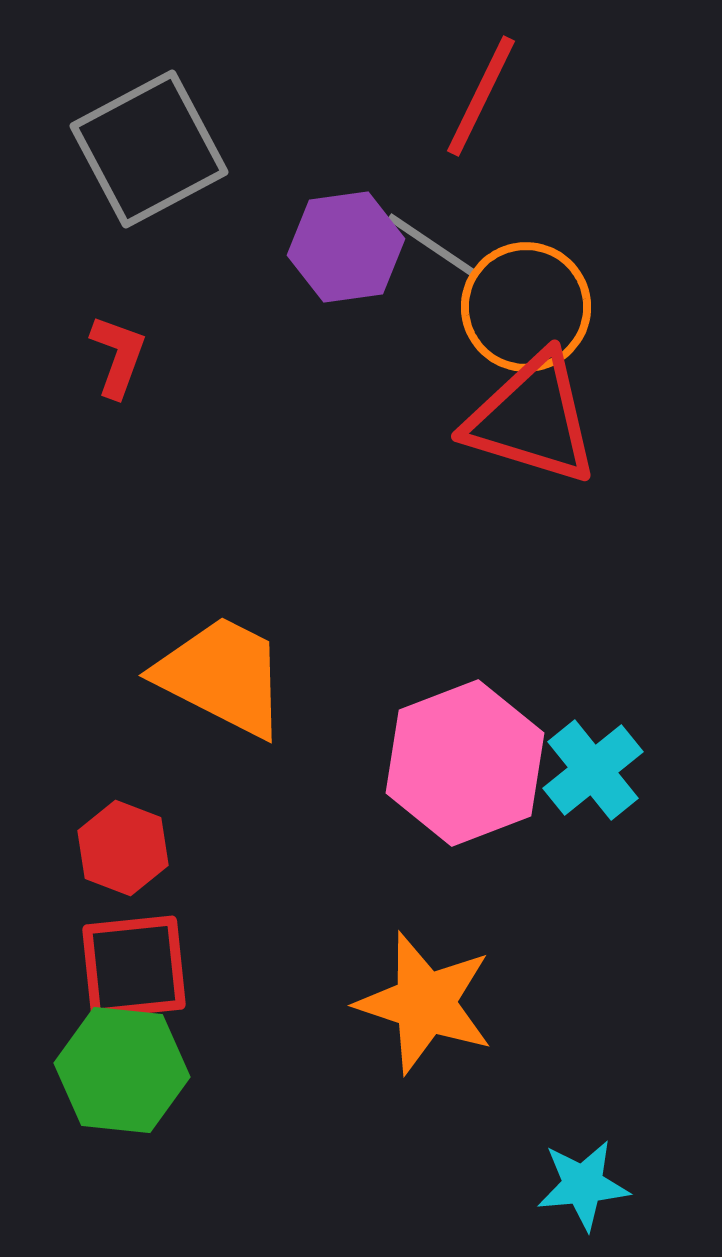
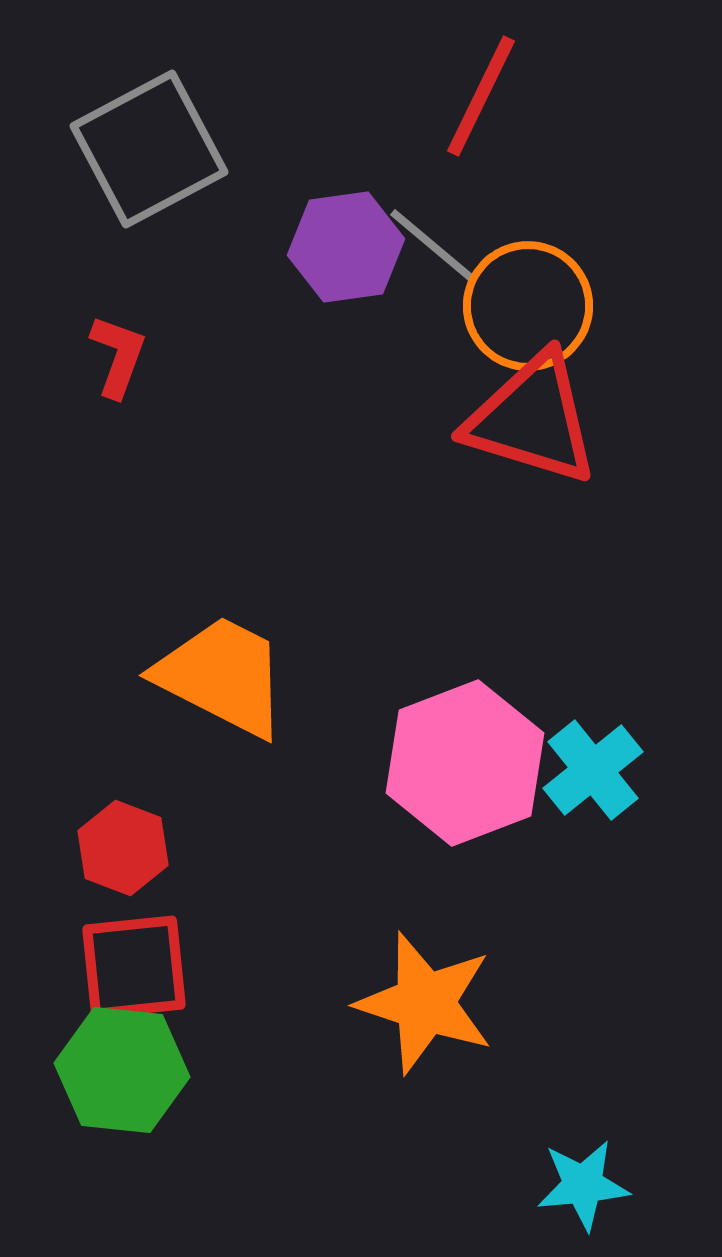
gray line: rotated 6 degrees clockwise
orange circle: moved 2 px right, 1 px up
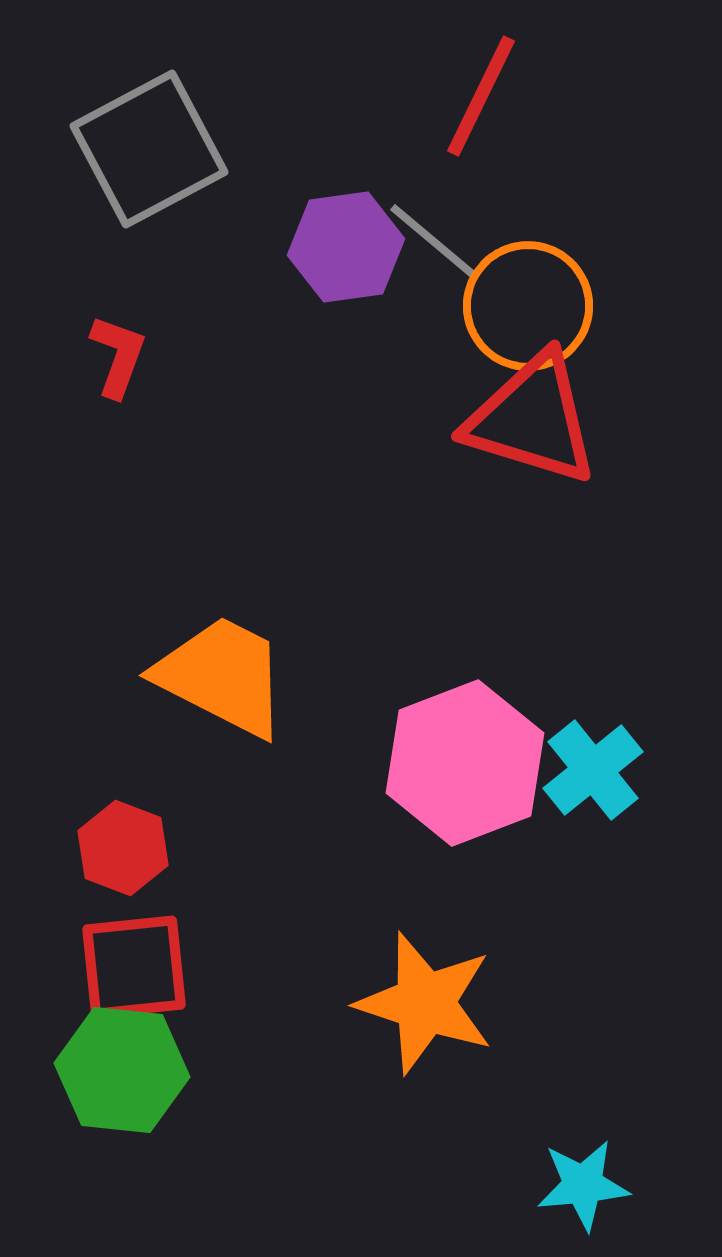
gray line: moved 5 px up
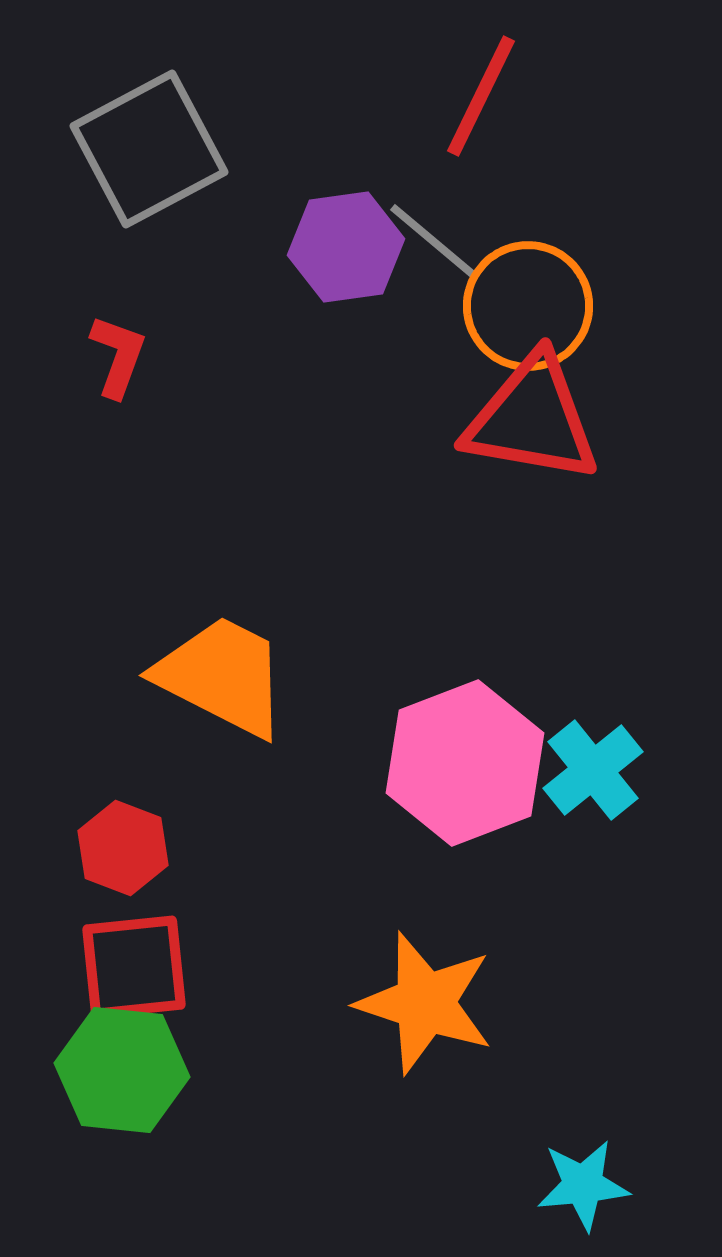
red triangle: rotated 7 degrees counterclockwise
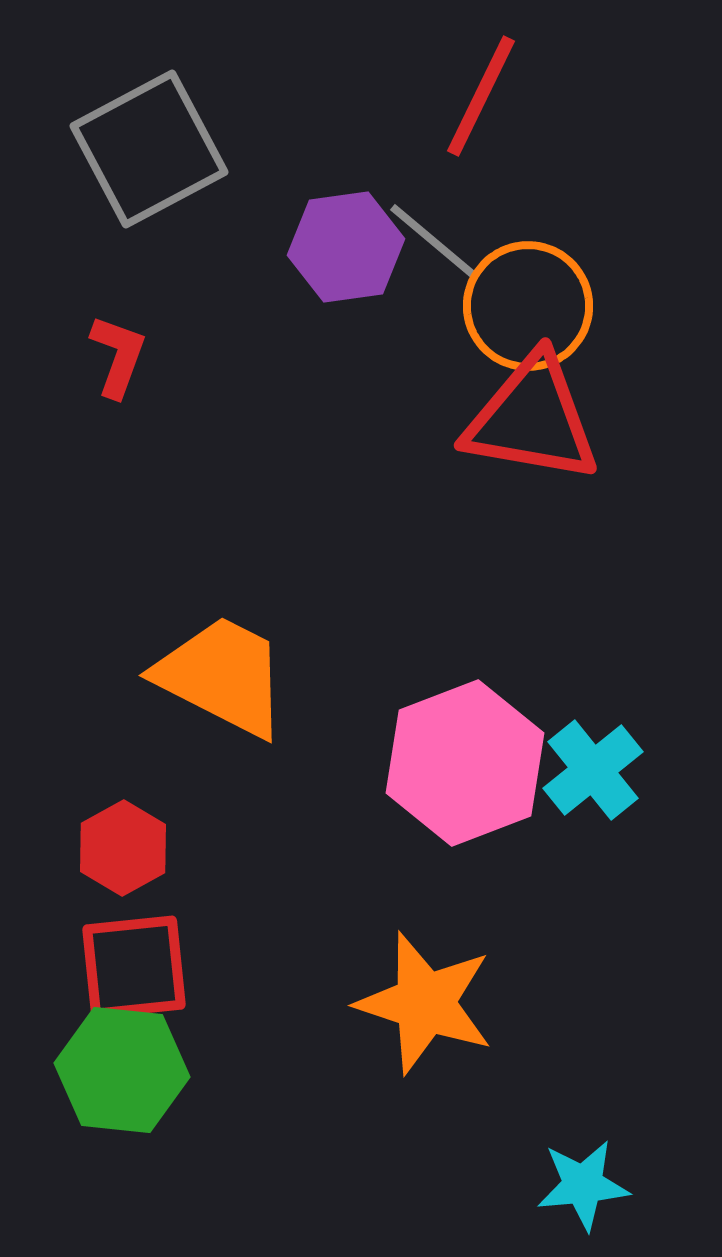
red hexagon: rotated 10 degrees clockwise
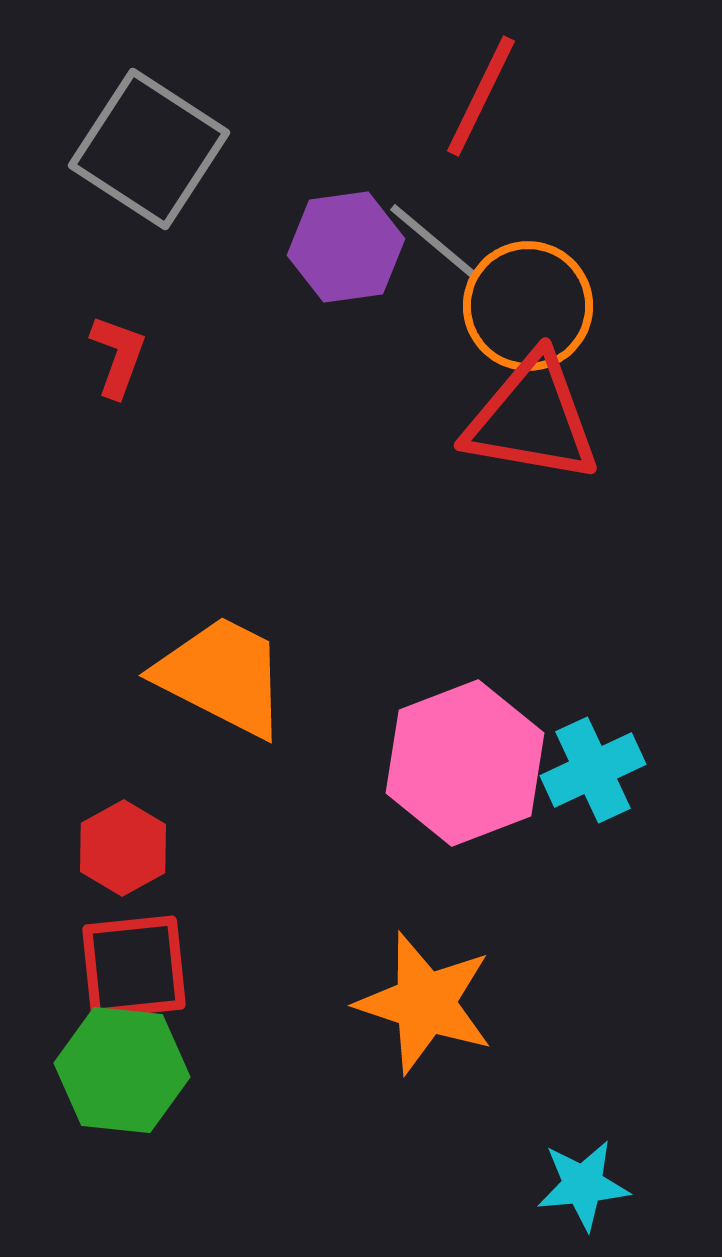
gray square: rotated 29 degrees counterclockwise
cyan cross: rotated 14 degrees clockwise
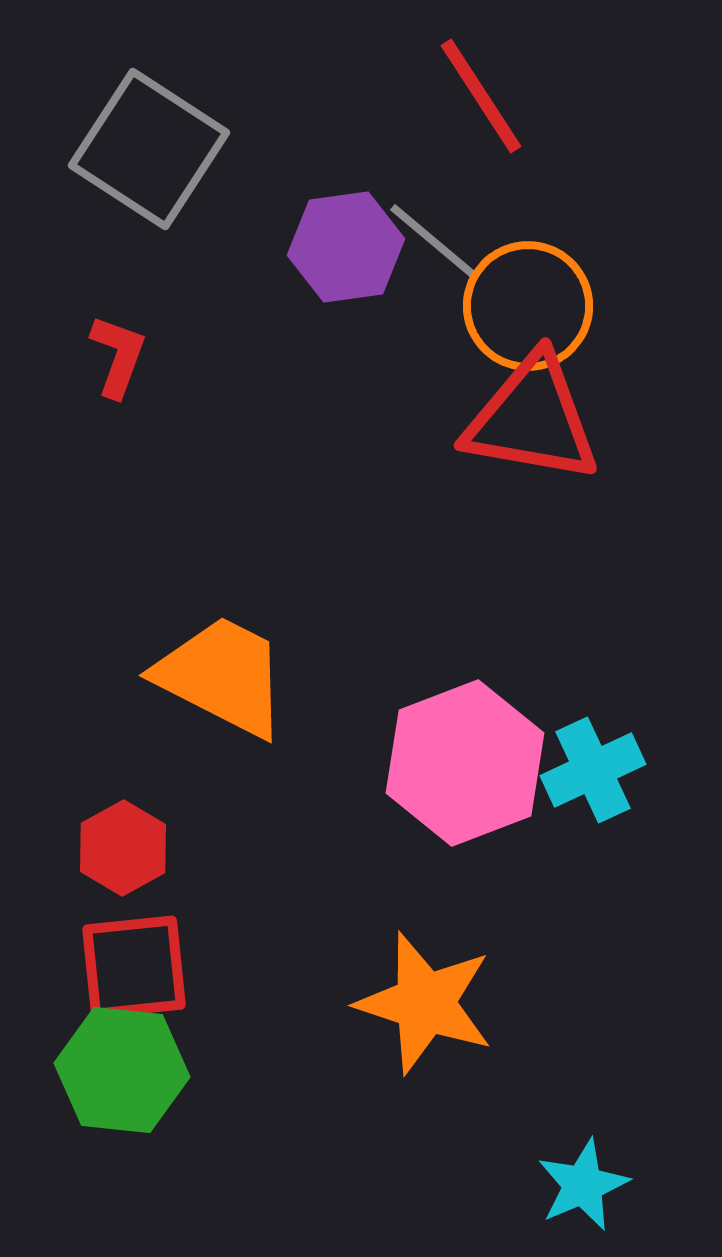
red line: rotated 59 degrees counterclockwise
cyan star: rotated 18 degrees counterclockwise
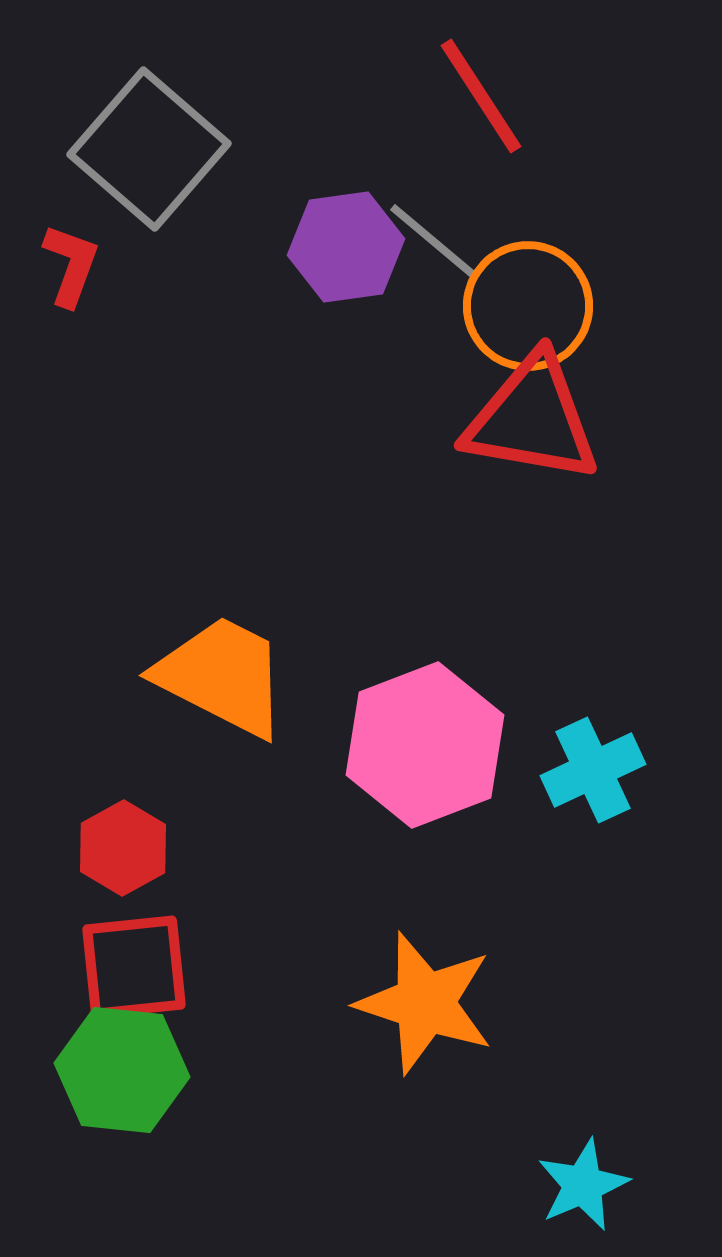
gray square: rotated 8 degrees clockwise
red L-shape: moved 47 px left, 91 px up
pink hexagon: moved 40 px left, 18 px up
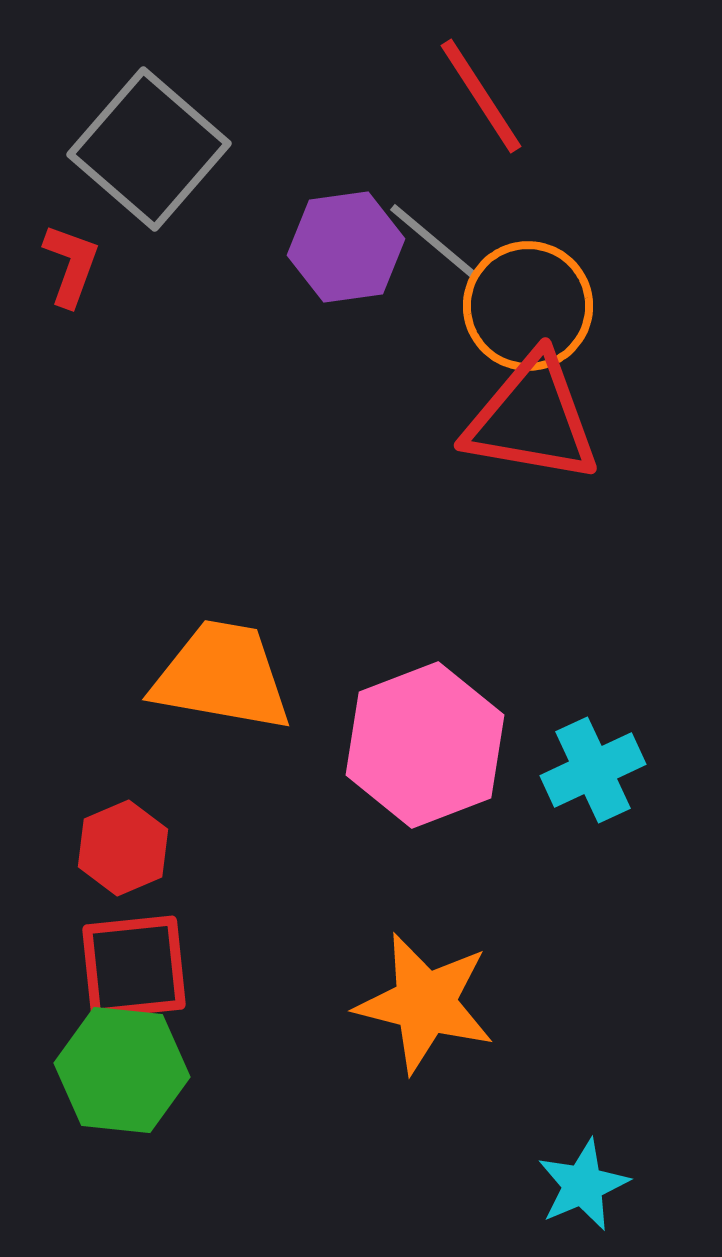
orange trapezoid: rotated 17 degrees counterclockwise
red hexagon: rotated 6 degrees clockwise
orange star: rotated 4 degrees counterclockwise
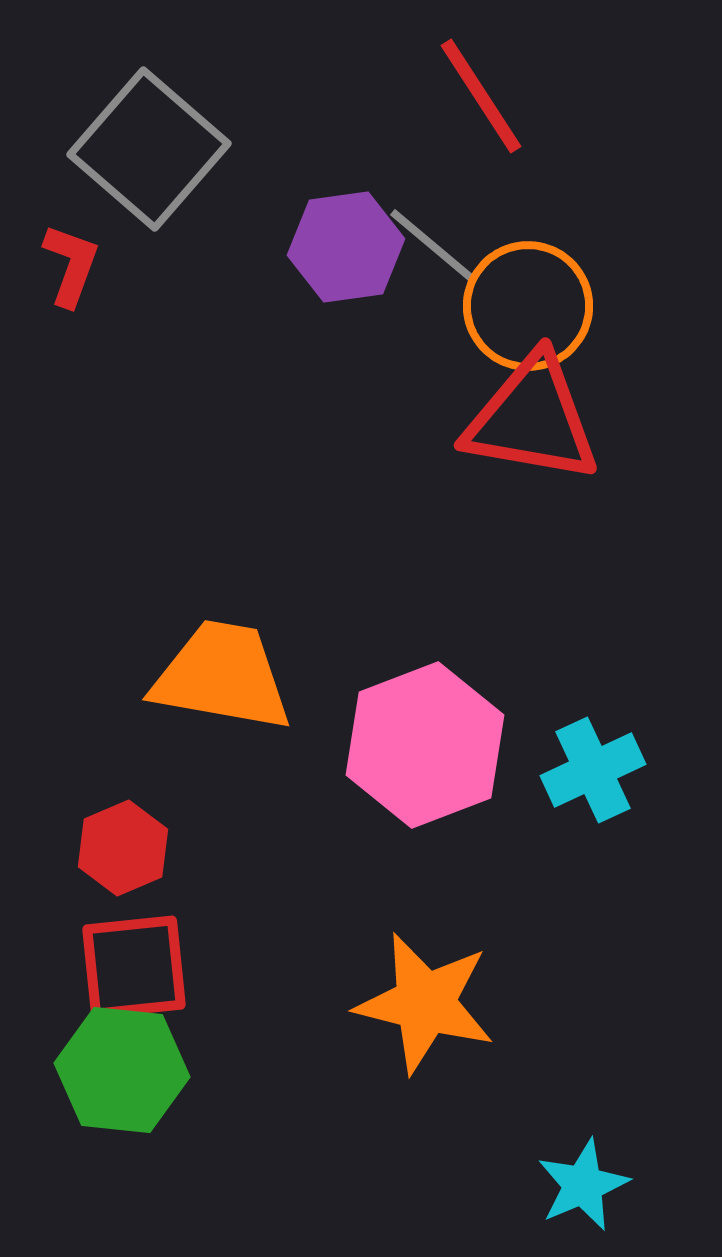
gray line: moved 5 px down
